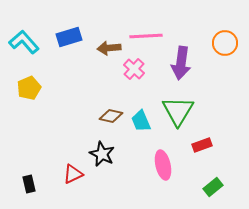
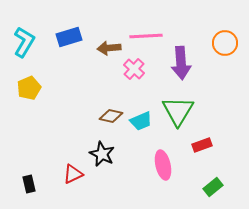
cyan L-shape: rotated 72 degrees clockwise
purple arrow: rotated 12 degrees counterclockwise
cyan trapezoid: rotated 90 degrees counterclockwise
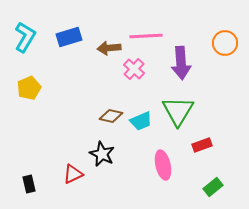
cyan L-shape: moved 1 px right, 5 px up
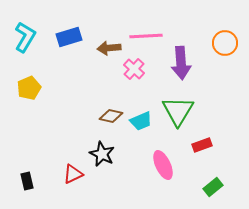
pink ellipse: rotated 12 degrees counterclockwise
black rectangle: moved 2 px left, 3 px up
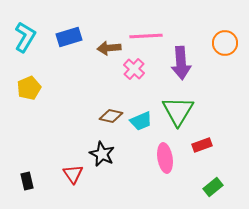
pink ellipse: moved 2 px right, 7 px up; rotated 16 degrees clockwise
red triangle: rotated 40 degrees counterclockwise
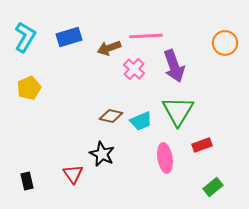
brown arrow: rotated 15 degrees counterclockwise
purple arrow: moved 7 px left, 3 px down; rotated 16 degrees counterclockwise
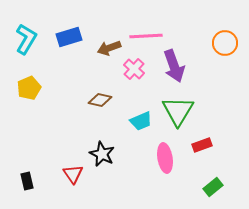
cyan L-shape: moved 1 px right, 2 px down
brown diamond: moved 11 px left, 16 px up
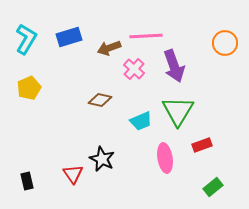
black star: moved 5 px down
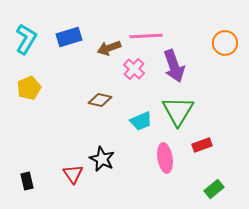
green rectangle: moved 1 px right, 2 px down
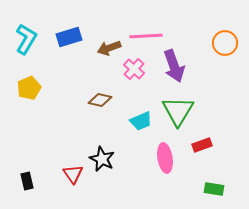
green rectangle: rotated 48 degrees clockwise
